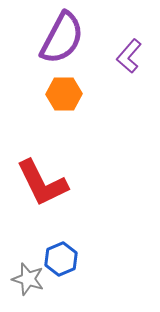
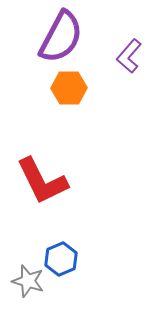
purple semicircle: moved 1 px left, 1 px up
orange hexagon: moved 5 px right, 6 px up
red L-shape: moved 2 px up
gray star: moved 2 px down
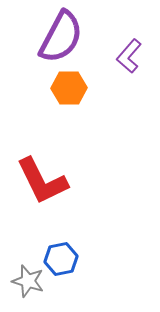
blue hexagon: rotated 12 degrees clockwise
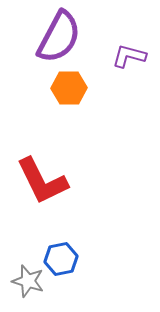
purple semicircle: moved 2 px left
purple L-shape: rotated 64 degrees clockwise
